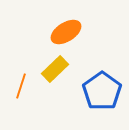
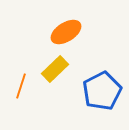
blue pentagon: rotated 9 degrees clockwise
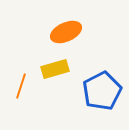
orange ellipse: rotated 8 degrees clockwise
yellow rectangle: rotated 28 degrees clockwise
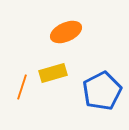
yellow rectangle: moved 2 px left, 4 px down
orange line: moved 1 px right, 1 px down
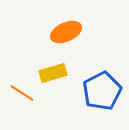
orange line: moved 6 px down; rotated 75 degrees counterclockwise
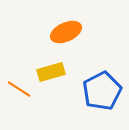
yellow rectangle: moved 2 px left, 1 px up
orange line: moved 3 px left, 4 px up
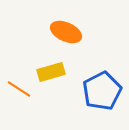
orange ellipse: rotated 48 degrees clockwise
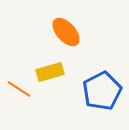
orange ellipse: rotated 24 degrees clockwise
yellow rectangle: moved 1 px left
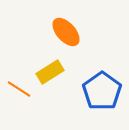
yellow rectangle: rotated 16 degrees counterclockwise
blue pentagon: rotated 9 degrees counterclockwise
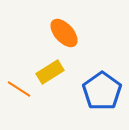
orange ellipse: moved 2 px left, 1 px down
